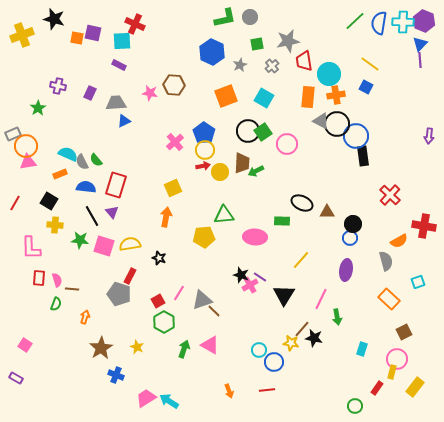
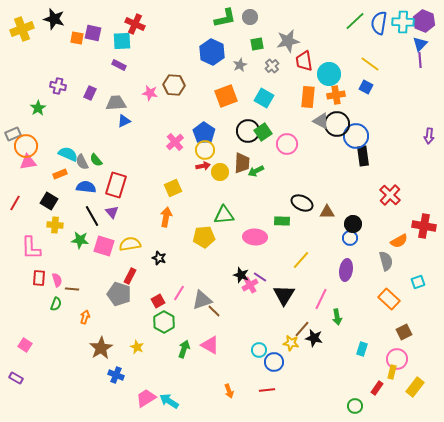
yellow cross at (22, 35): moved 6 px up
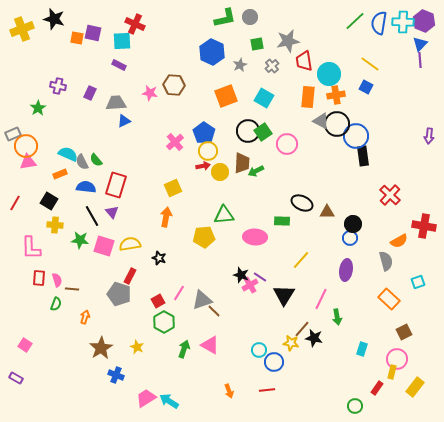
yellow circle at (205, 150): moved 3 px right, 1 px down
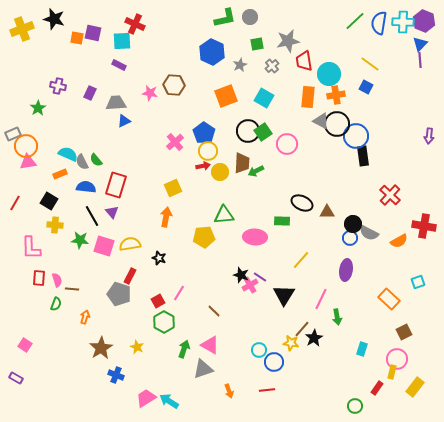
gray semicircle at (386, 261): moved 17 px left, 28 px up; rotated 132 degrees clockwise
gray triangle at (202, 300): moved 1 px right, 69 px down
black star at (314, 338): rotated 30 degrees clockwise
